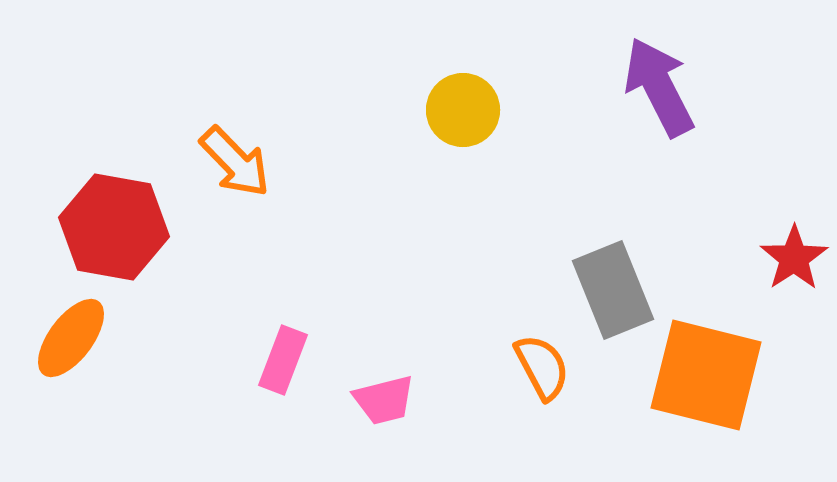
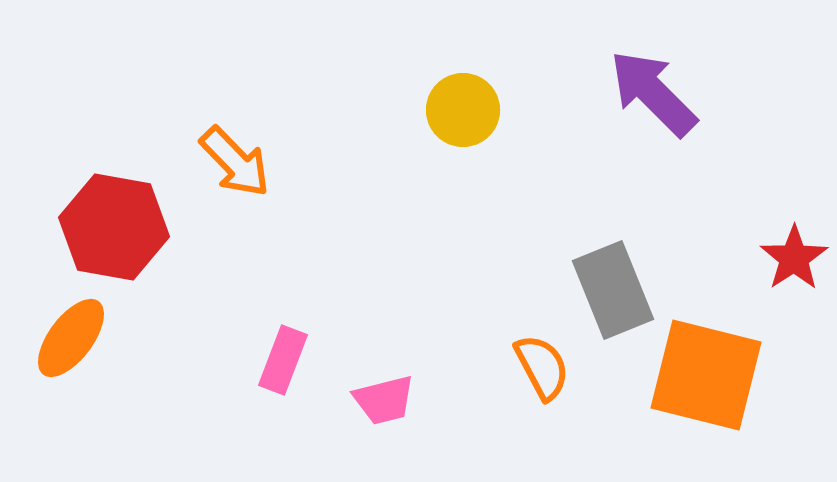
purple arrow: moved 6 px left, 6 px down; rotated 18 degrees counterclockwise
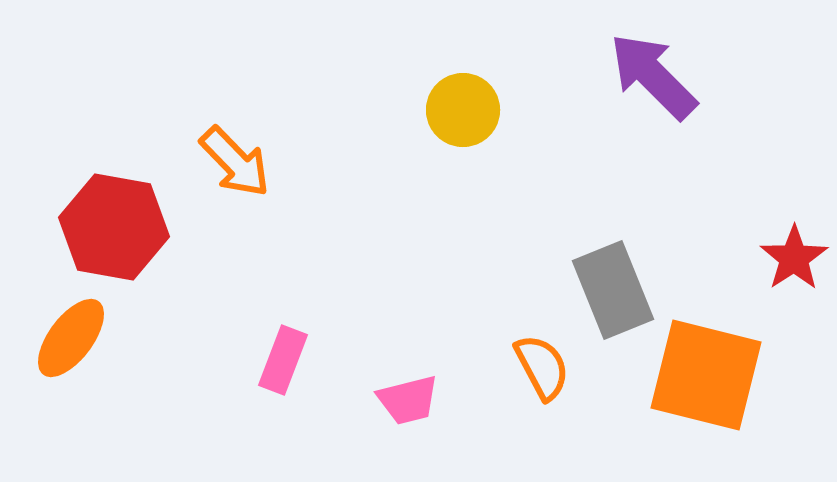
purple arrow: moved 17 px up
pink trapezoid: moved 24 px right
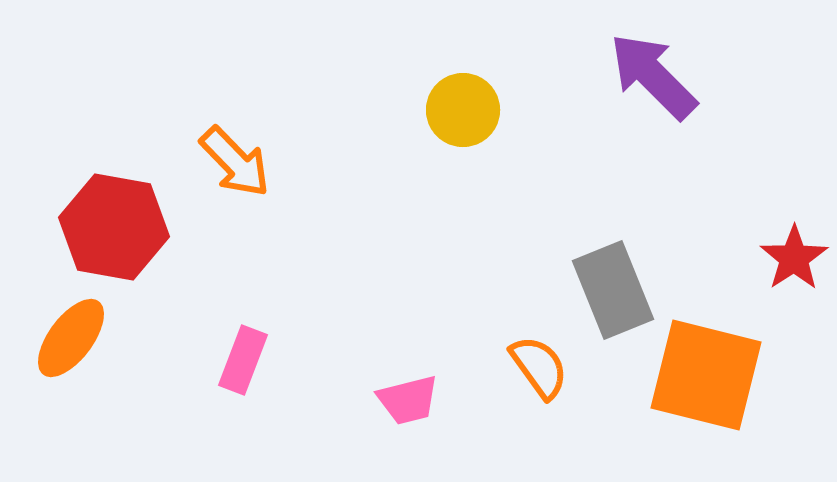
pink rectangle: moved 40 px left
orange semicircle: moved 3 px left; rotated 8 degrees counterclockwise
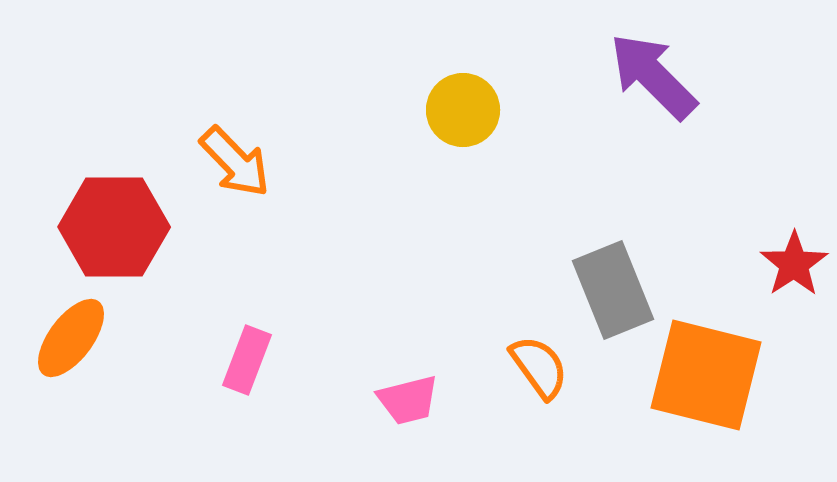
red hexagon: rotated 10 degrees counterclockwise
red star: moved 6 px down
pink rectangle: moved 4 px right
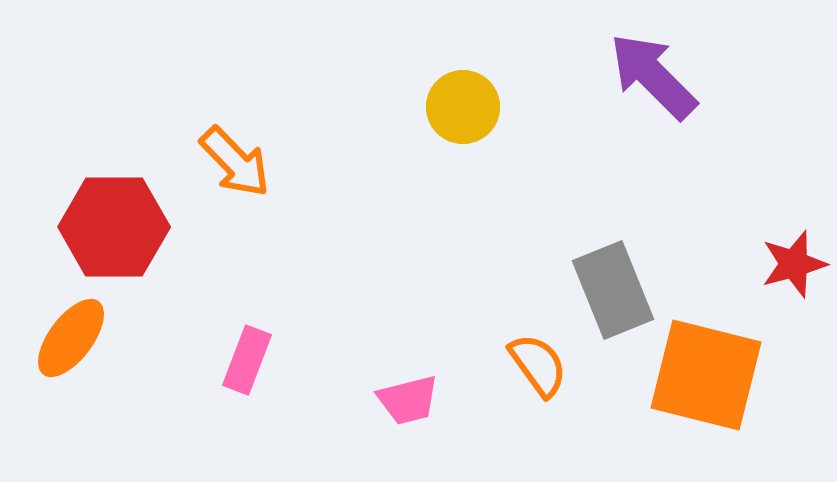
yellow circle: moved 3 px up
red star: rotated 18 degrees clockwise
orange semicircle: moved 1 px left, 2 px up
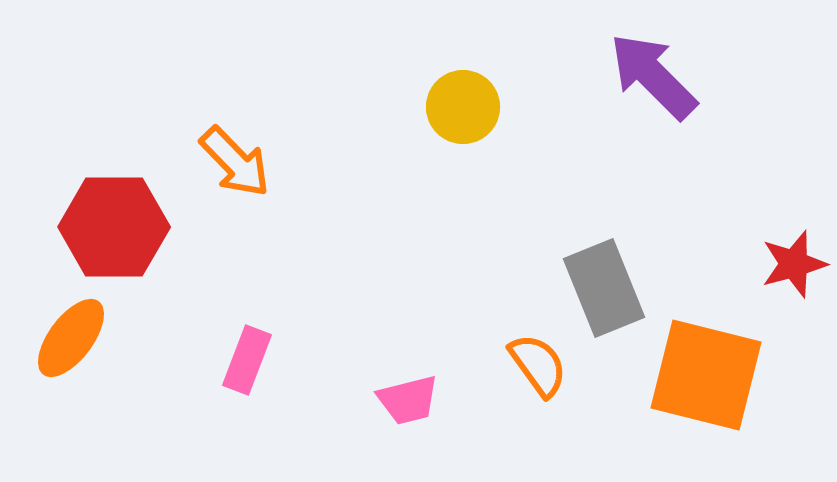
gray rectangle: moved 9 px left, 2 px up
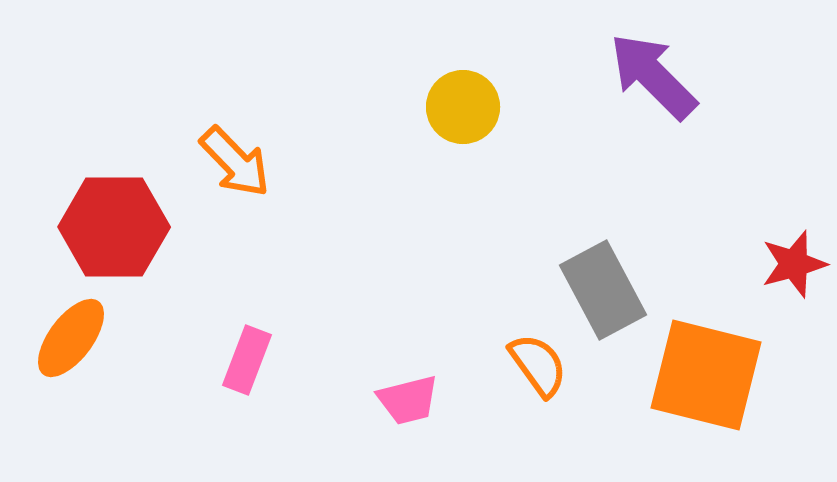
gray rectangle: moved 1 px left, 2 px down; rotated 6 degrees counterclockwise
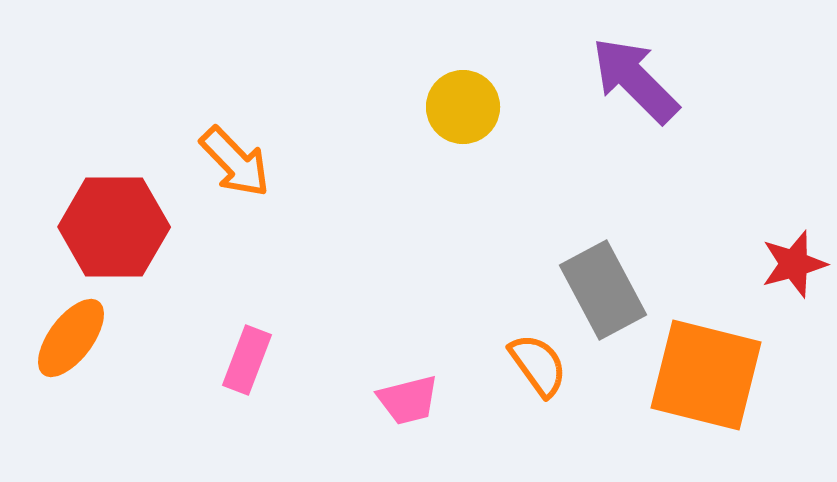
purple arrow: moved 18 px left, 4 px down
